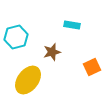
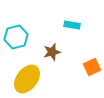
yellow ellipse: moved 1 px left, 1 px up
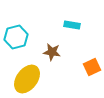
brown star: rotated 24 degrees clockwise
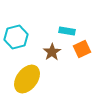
cyan rectangle: moved 5 px left, 6 px down
brown star: rotated 30 degrees clockwise
orange square: moved 10 px left, 18 px up
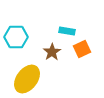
cyan hexagon: rotated 15 degrees clockwise
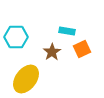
yellow ellipse: moved 1 px left
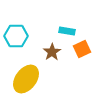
cyan hexagon: moved 1 px up
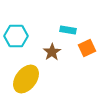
cyan rectangle: moved 1 px right, 1 px up
orange square: moved 5 px right, 1 px up
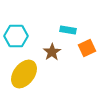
yellow ellipse: moved 2 px left, 5 px up
